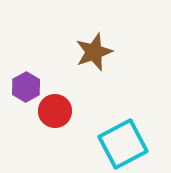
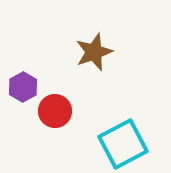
purple hexagon: moved 3 px left
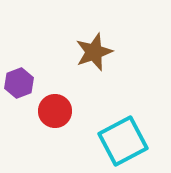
purple hexagon: moved 4 px left, 4 px up; rotated 8 degrees clockwise
cyan square: moved 3 px up
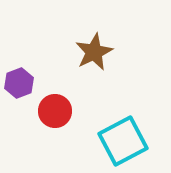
brown star: rotated 6 degrees counterclockwise
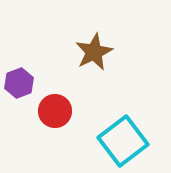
cyan square: rotated 9 degrees counterclockwise
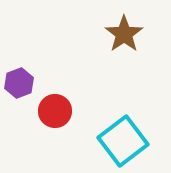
brown star: moved 30 px right, 18 px up; rotated 9 degrees counterclockwise
